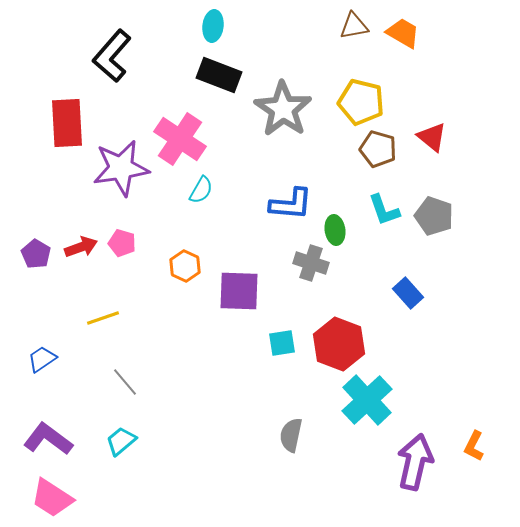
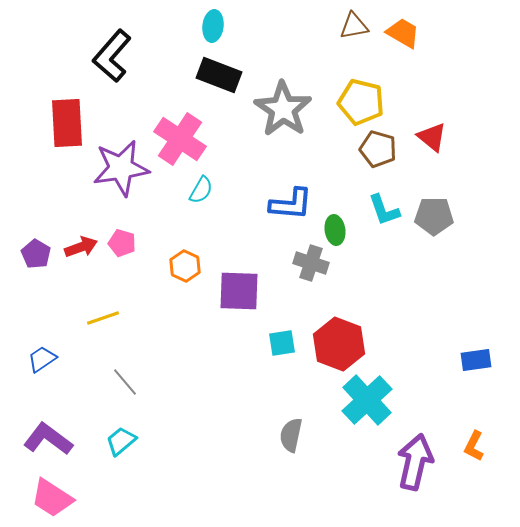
gray pentagon: rotated 18 degrees counterclockwise
blue rectangle: moved 68 px right, 67 px down; rotated 56 degrees counterclockwise
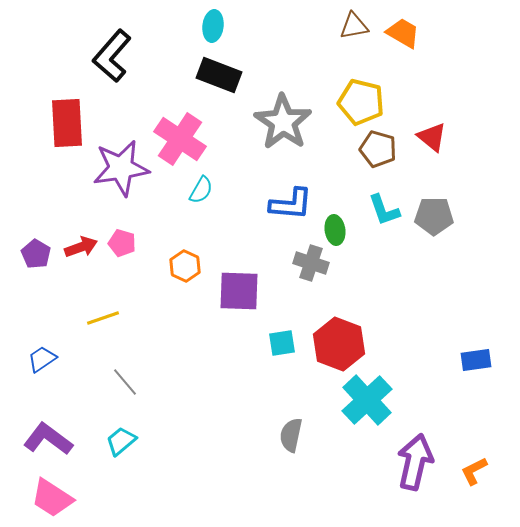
gray star: moved 13 px down
orange L-shape: moved 25 px down; rotated 36 degrees clockwise
